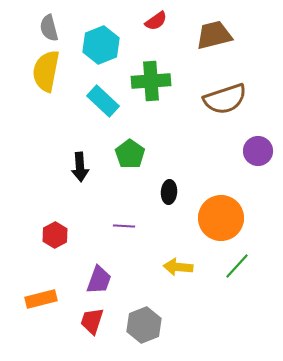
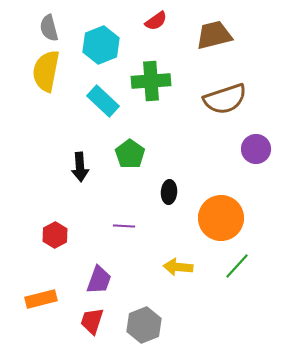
purple circle: moved 2 px left, 2 px up
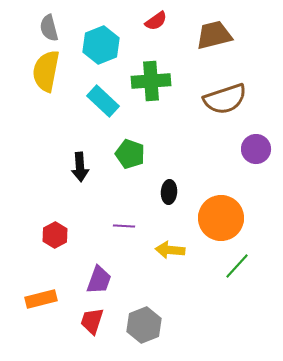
green pentagon: rotated 16 degrees counterclockwise
yellow arrow: moved 8 px left, 17 px up
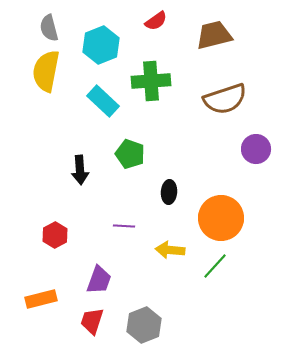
black arrow: moved 3 px down
green line: moved 22 px left
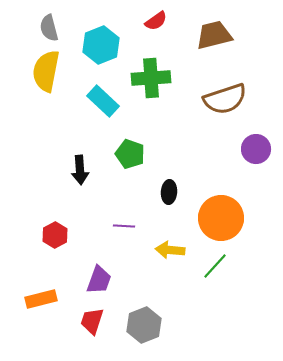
green cross: moved 3 px up
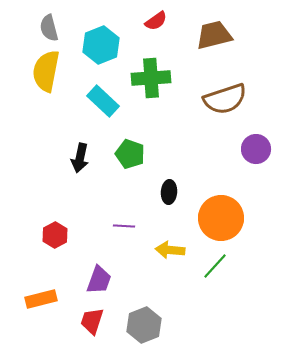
black arrow: moved 12 px up; rotated 16 degrees clockwise
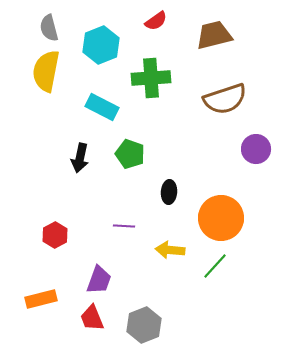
cyan rectangle: moved 1 px left, 6 px down; rotated 16 degrees counterclockwise
red trapezoid: moved 3 px up; rotated 40 degrees counterclockwise
